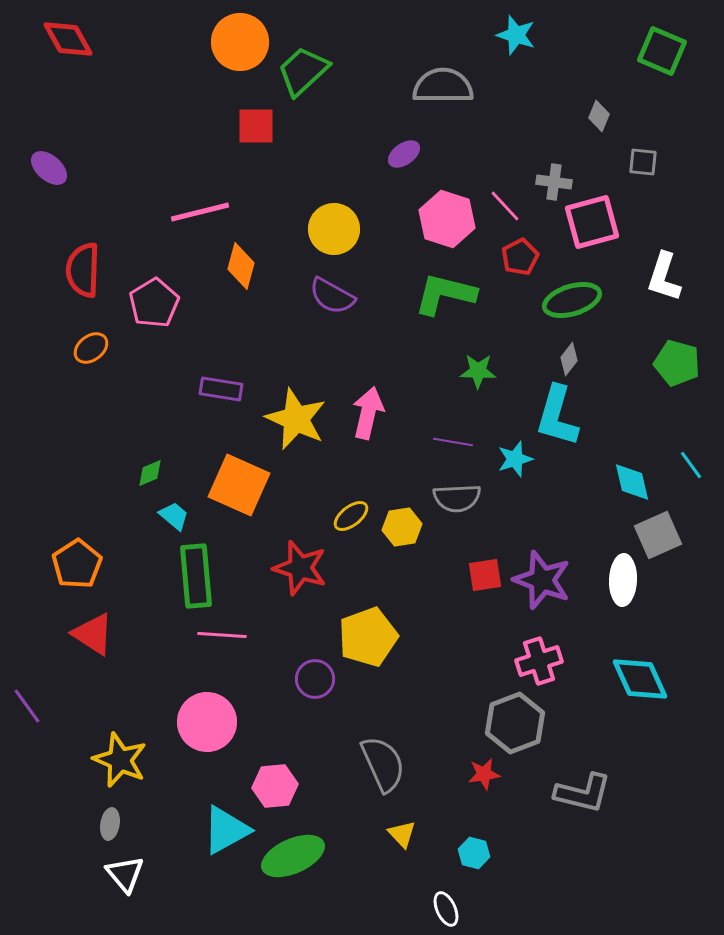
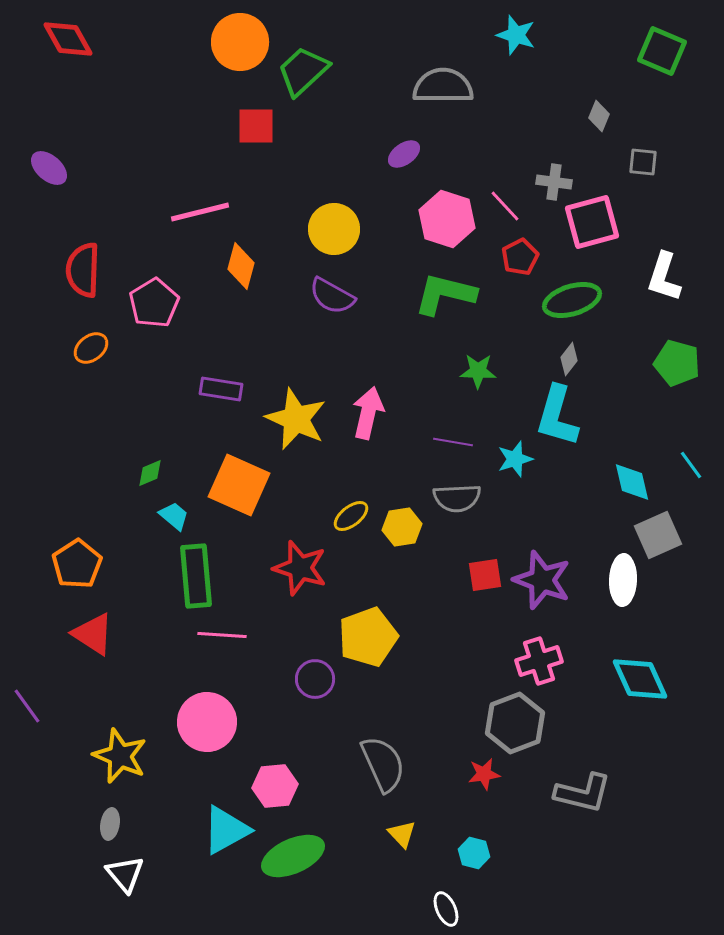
yellow star at (120, 760): moved 4 px up
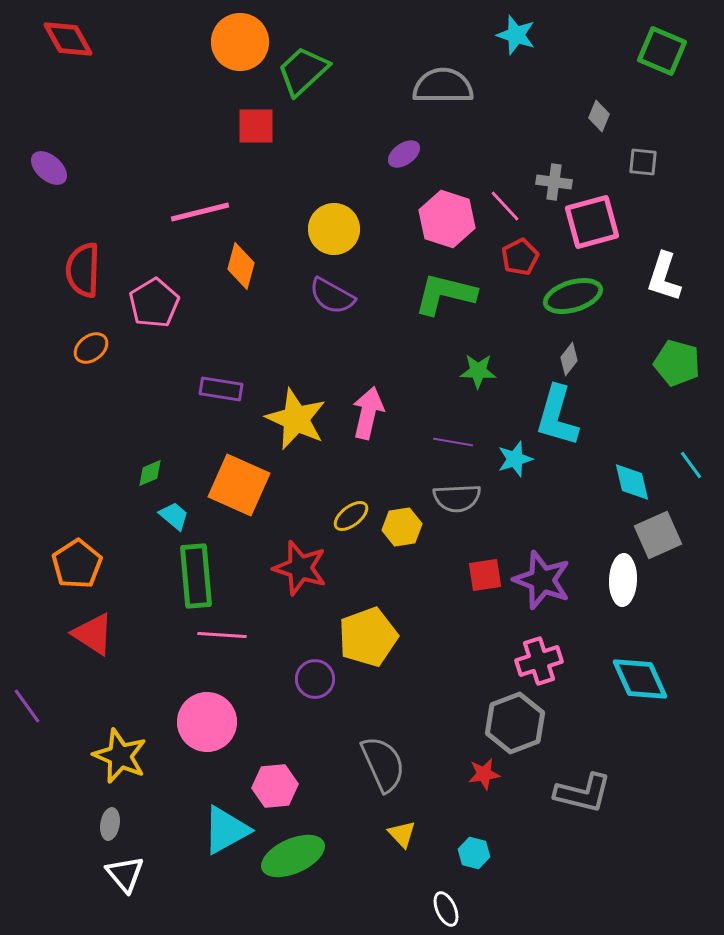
green ellipse at (572, 300): moved 1 px right, 4 px up
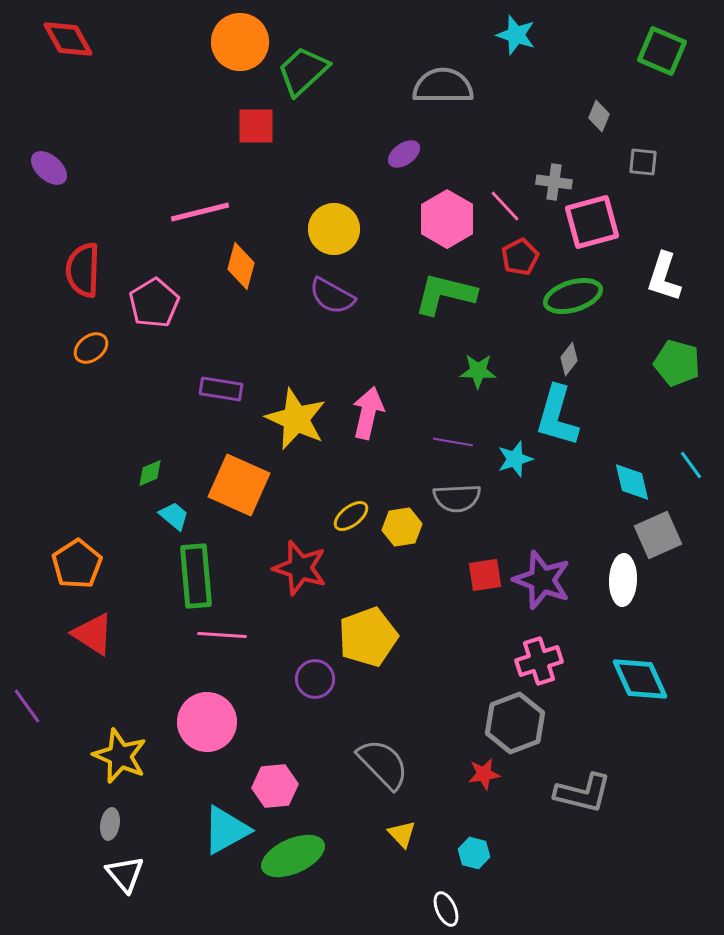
pink hexagon at (447, 219): rotated 12 degrees clockwise
gray semicircle at (383, 764): rotated 20 degrees counterclockwise
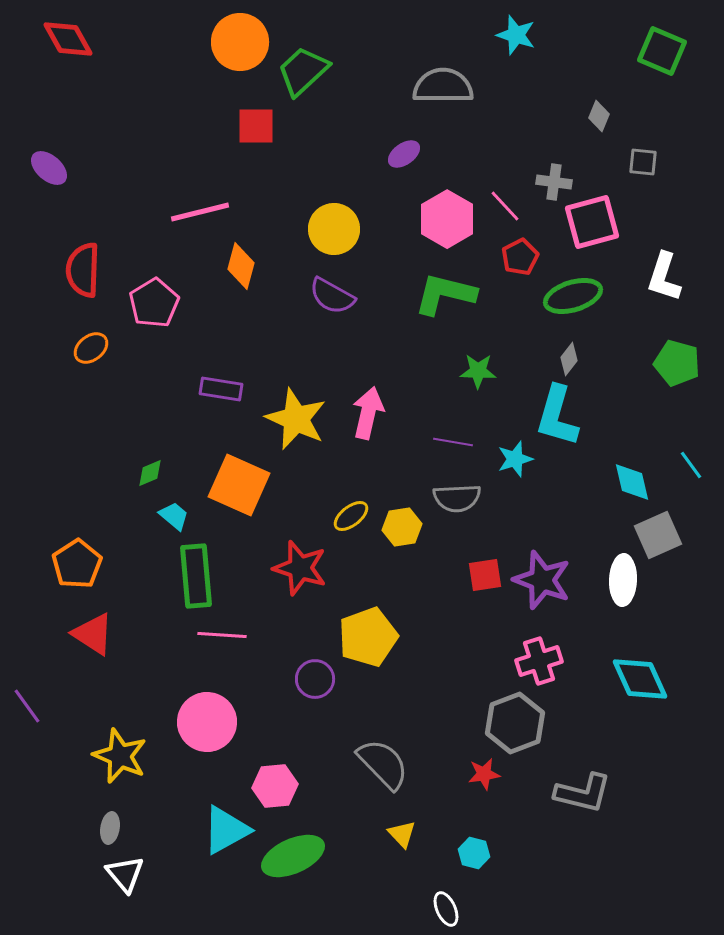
gray ellipse at (110, 824): moved 4 px down
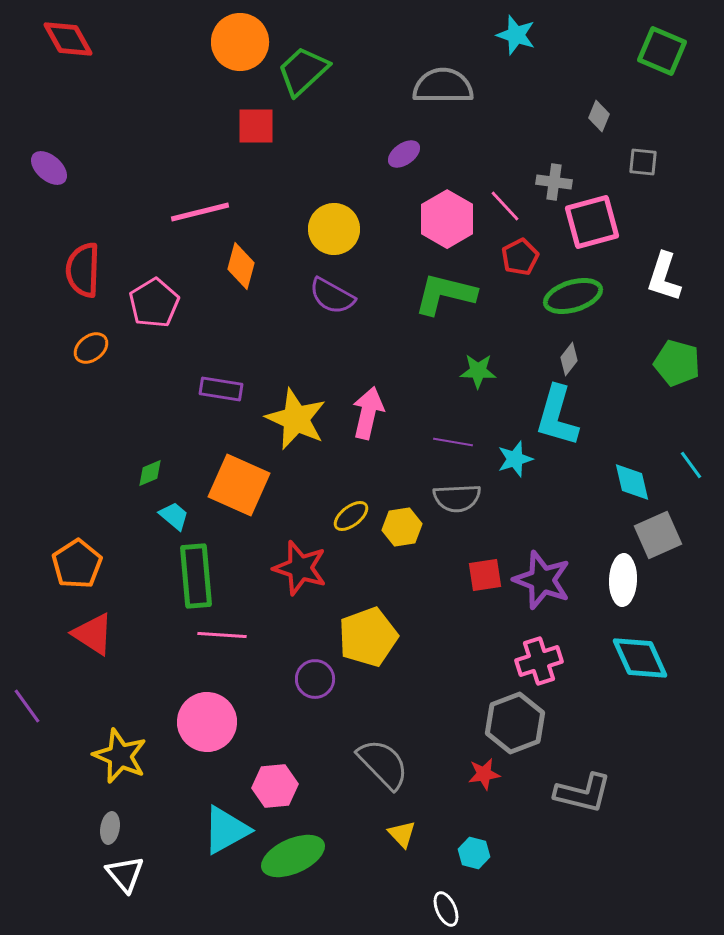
cyan diamond at (640, 679): moved 21 px up
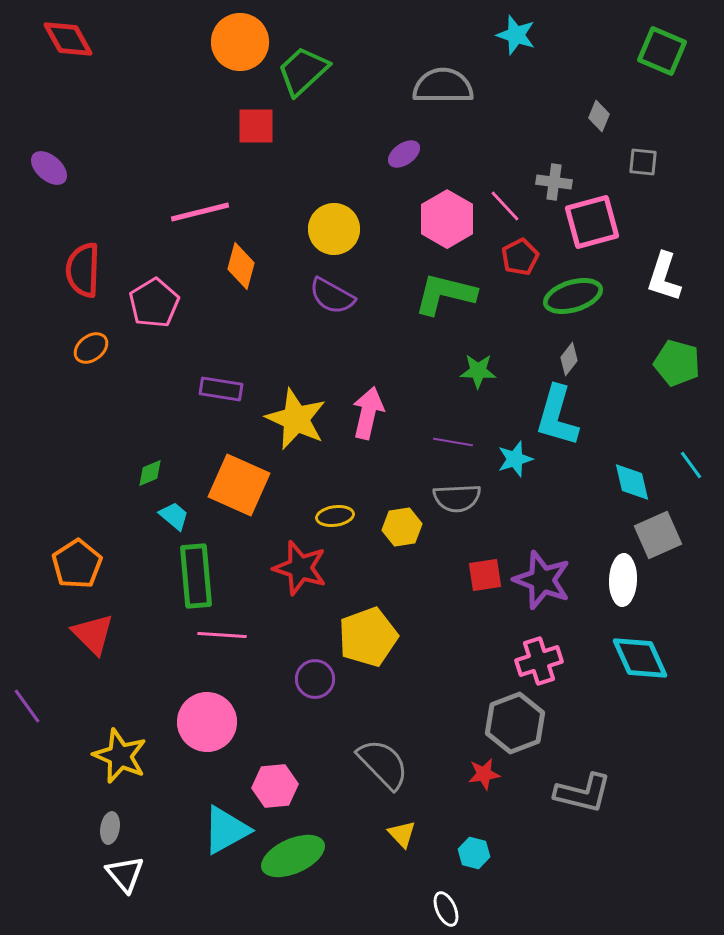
yellow ellipse at (351, 516): moved 16 px left; rotated 30 degrees clockwise
red triangle at (93, 634): rotated 12 degrees clockwise
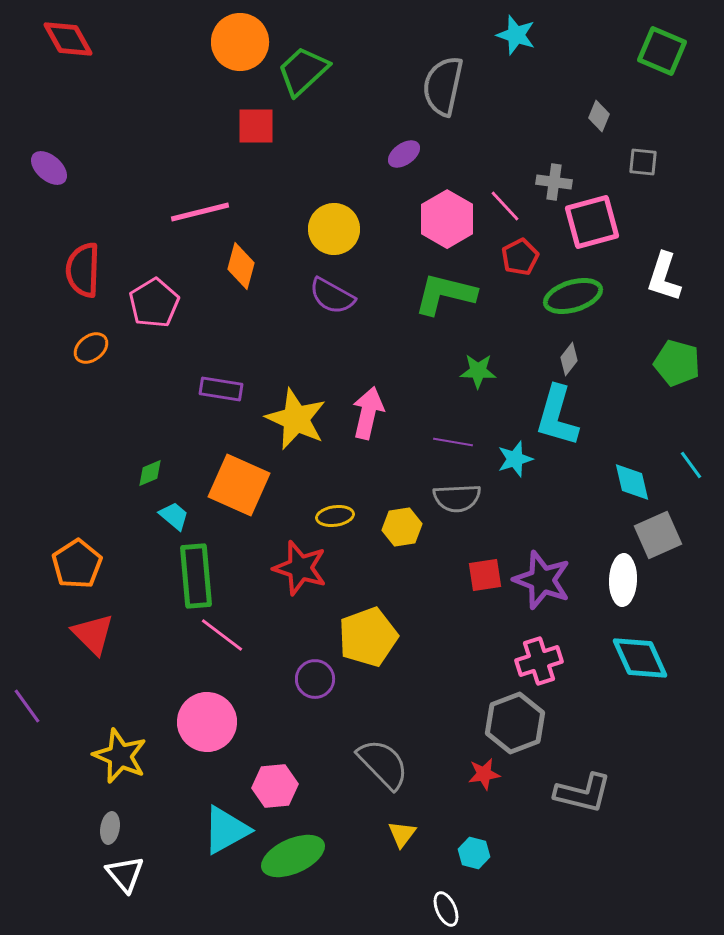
gray semicircle at (443, 86): rotated 78 degrees counterclockwise
pink line at (222, 635): rotated 33 degrees clockwise
yellow triangle at (402, 834): rotated 20 degrees clockwise
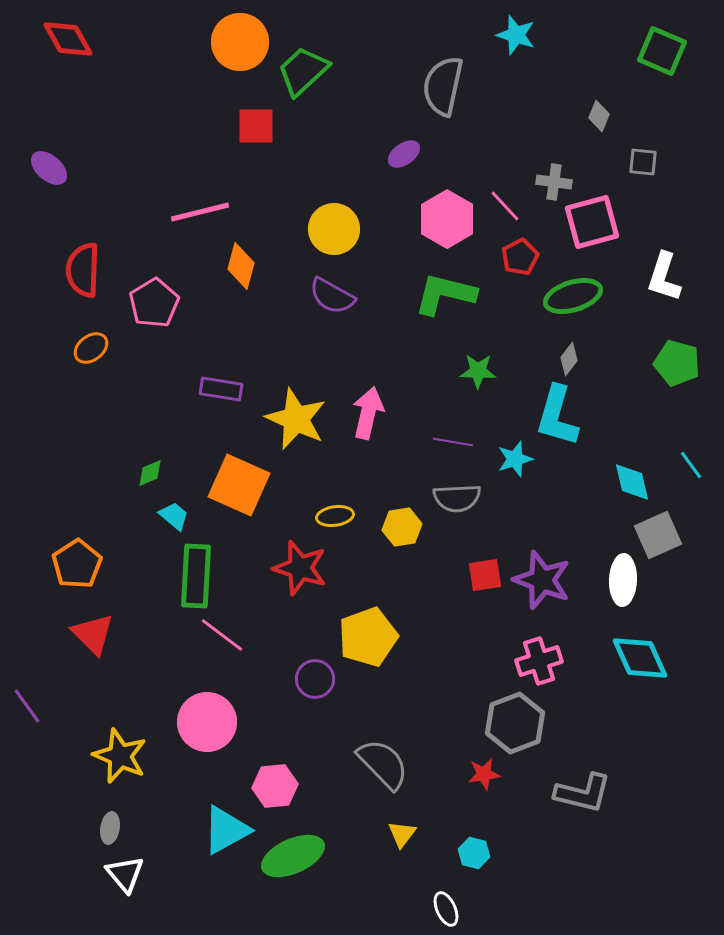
green rectangle at (196, 576): rotated 8 degrees clockwise
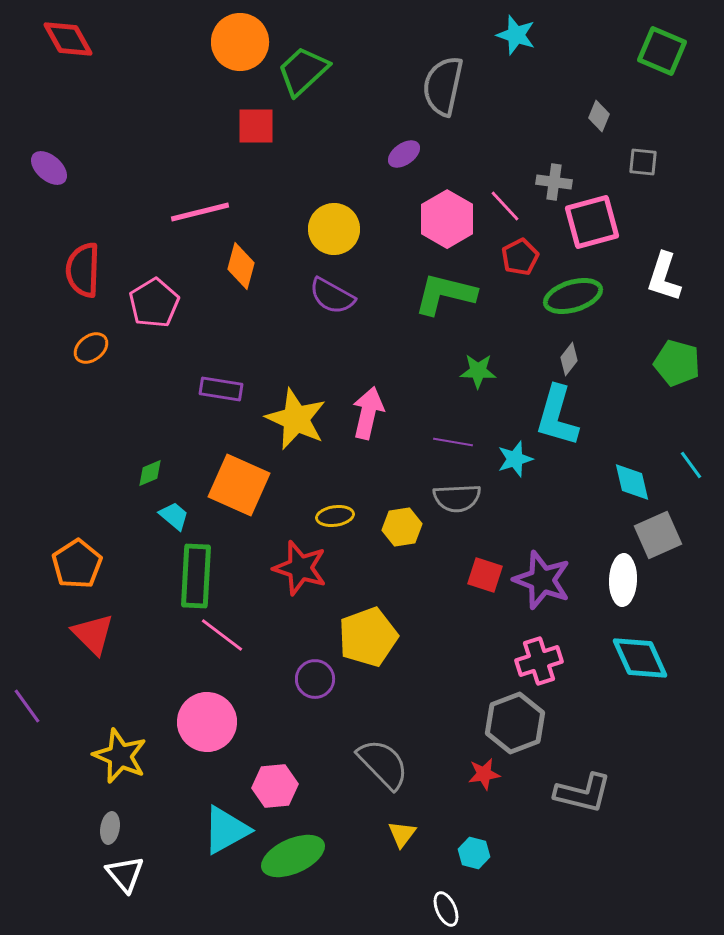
red square at (485, 575): rotated 27 degrees clockwise
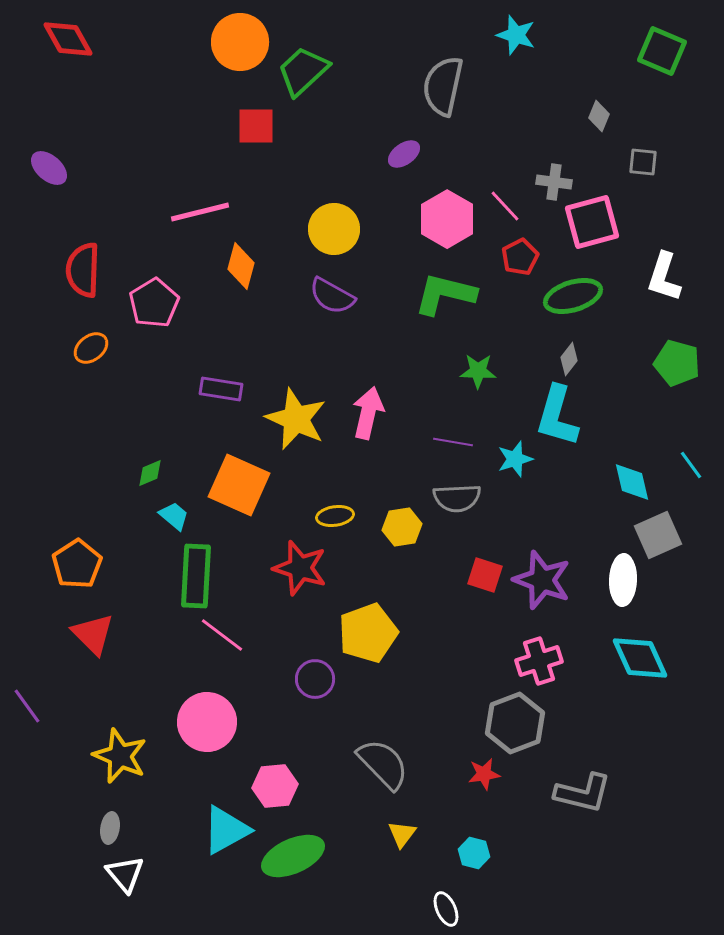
yellow pentagon at (368, 637): moved 4 px up
